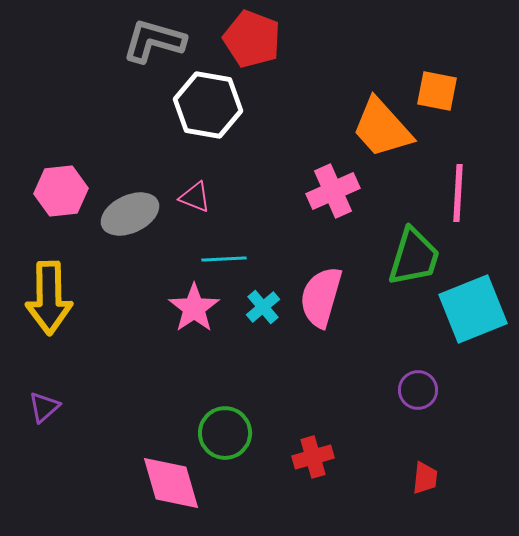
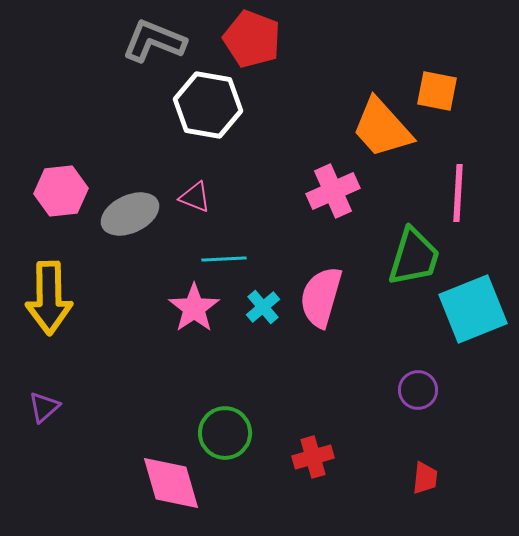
gray L-shape: rotated 6 degrees clockwise
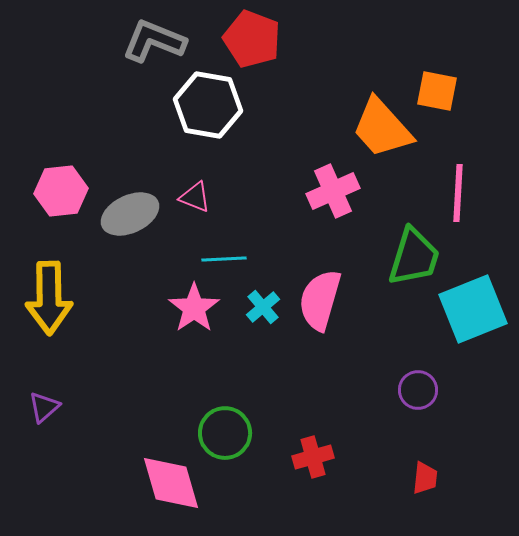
pink semicircle: moved 1 px left, 3 px down
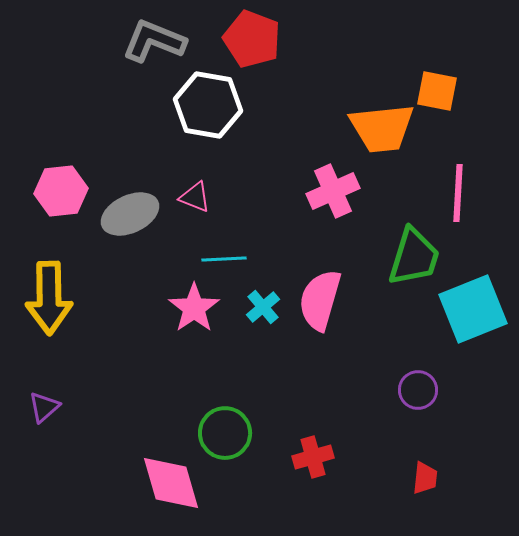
orange trapezoid: rotated 54 degrees counterclockwise
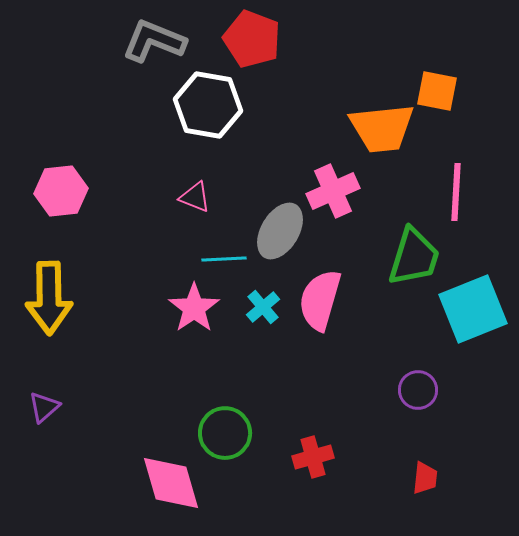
pink line: moved 2 px left, 1 px up
gray ellipse: moved 150 px right, 17 px down; rotated 34 degrees counterclockwise
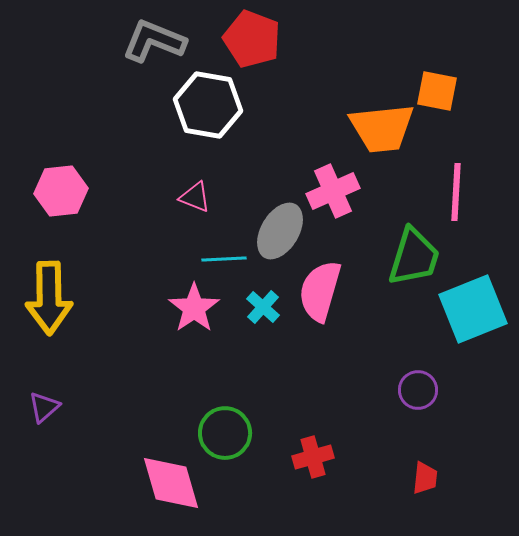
pink semicircle: moved 9 px up
cyan cross: rotated 8 degrees counterclockwise
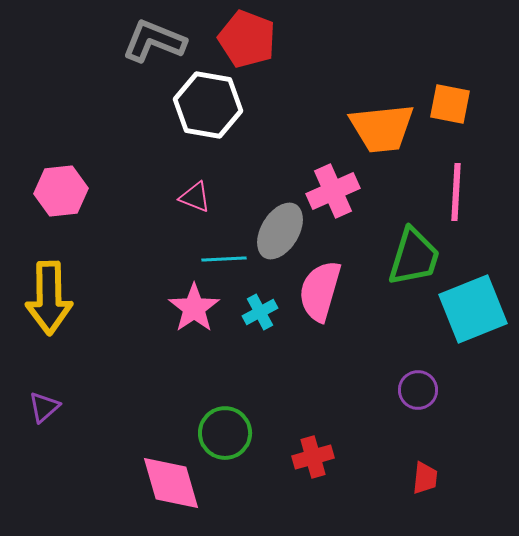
red pentagon: moved 5 px left
orange square: moved 13 px right, 13 px down
cyan cross: moved 3 px left, 5 px down; rotated 20 degrees clockwise
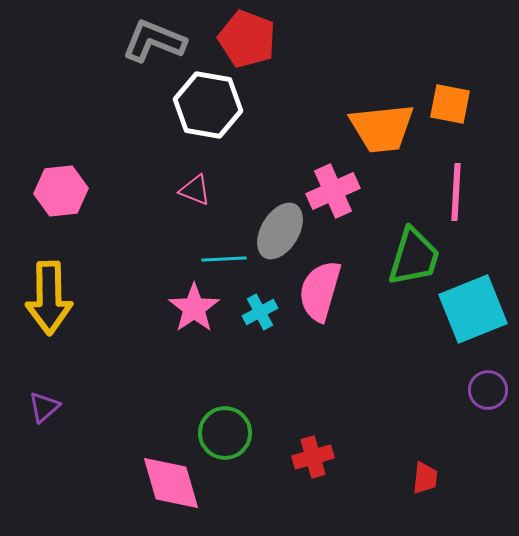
pink triangle: moved 7 px up
purple circle: moved 70 px right
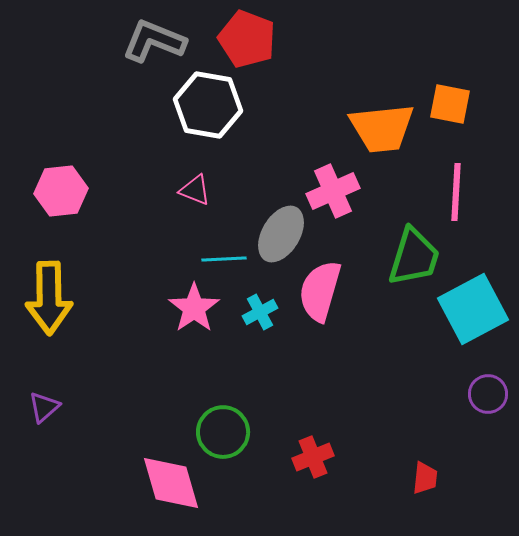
gray ellipse: moved 1 px right, 3 px down
cyan square: rotated 6 degrees counterclockwise
purple circle: moved 4 px down
green circle: moved 2 px left, 1 px up
red cross: rotated 6 degrees counterclockwise
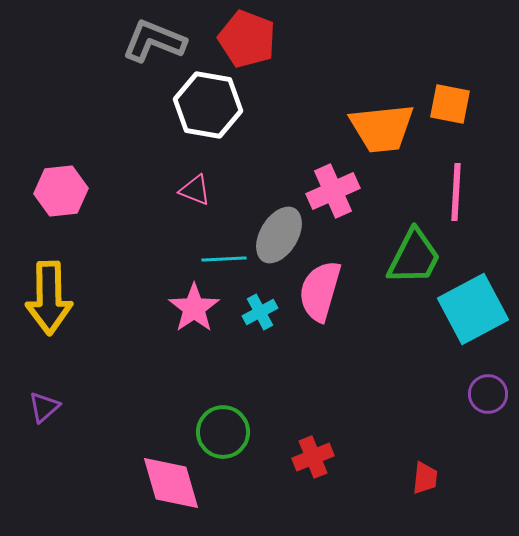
gray ellipse: moved 2 px left, 1 px down
green trapezoid: rotated 10 degrees clockwise
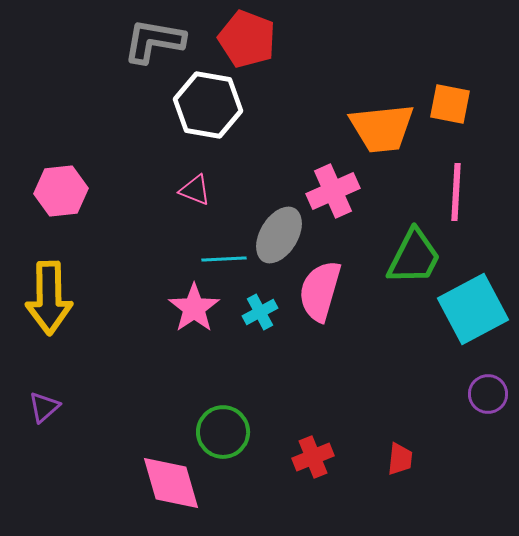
gray L-shape: rotated 12 degrees counterclockwise
red trapezoid: moved 25 px left, 19 px up
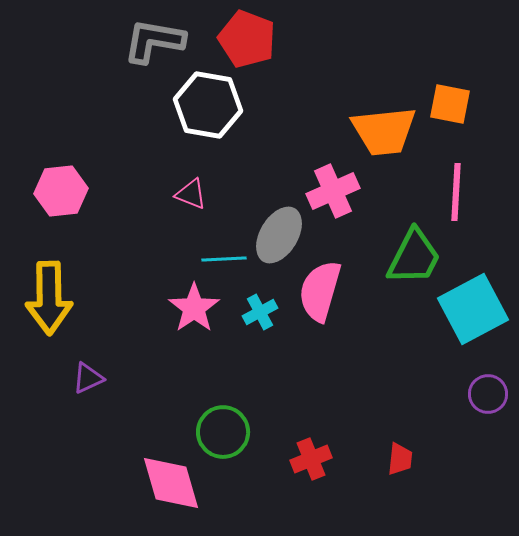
orange trapezoid: moved 2 px right, 3 px down
pink triangle: moved 4 px left, 4 px down
purple triangle: moved 44 px right, 29 px up; rotated 16 degrees clockwise
red cross: moved 2 px left, 2 px down
